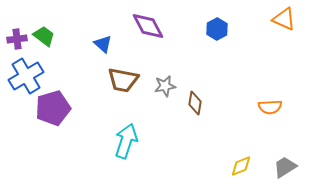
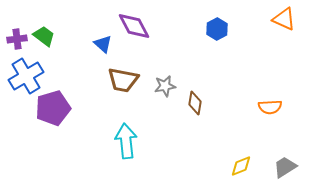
purple diamond: moved 14 px left
cyan arrow: rotated 24 degrees counterclockwise
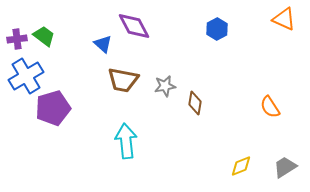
orange semicircle: rotated 60 degrees clockwise
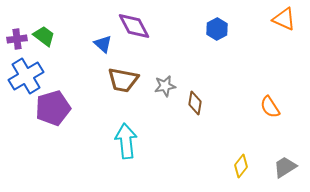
yellow diamond: rotated 30 degrees counterclockwise
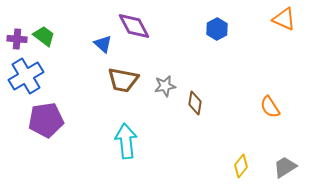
purple cross: rotated 12 degrees clockwise
purple pentagon: moved 7 px left, 12 px down; rotated 8 degrees clockwise
